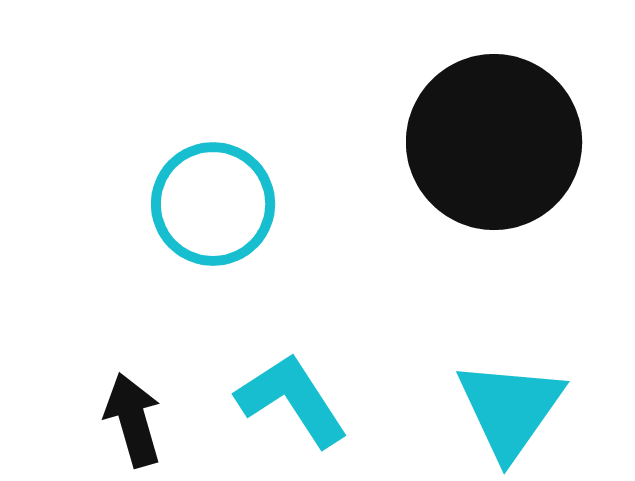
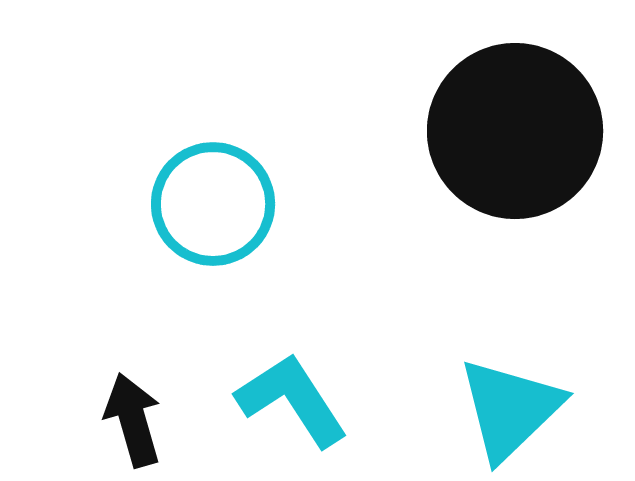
black circle: moved 21 px right, 11 px up
cyan triangle: rotated 11 degrees clockwise
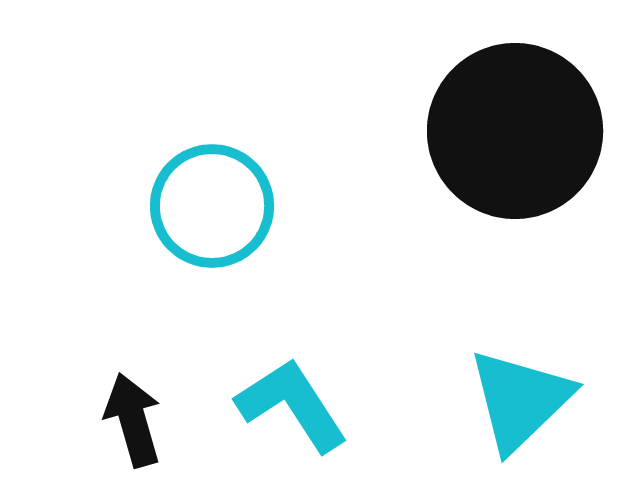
cyan circle: moved 1 px left, 2 px down
cyan L-shape: moved 5 px down
cyan triangle: moved 10 px right, 9 px up
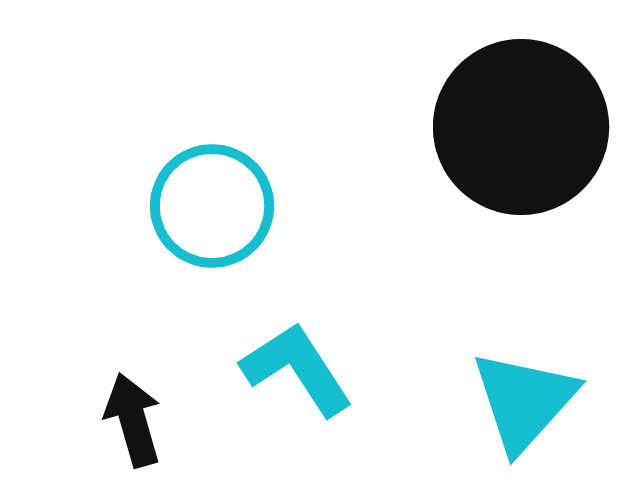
black circle: moved 6 px right, 4 px up
cyan triangle: moved 4 px right, 1 px down; rotated 4 degrees counterclockwise
cyan L-shape: moved 5 px right, 36 px up
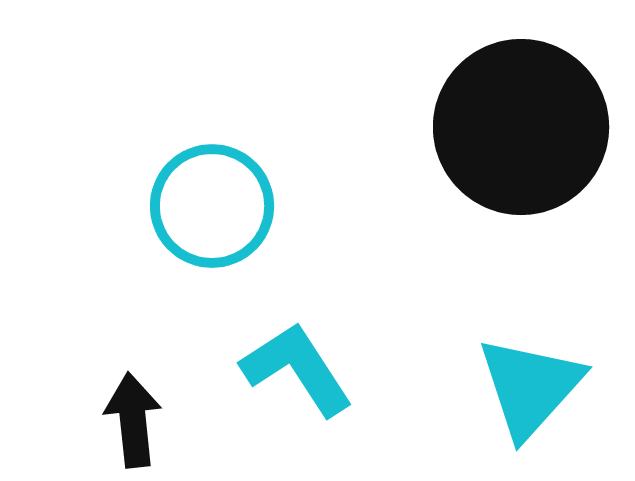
cyan triangle: moved 6 px right, 14 px up
black arrow: rotated 10 degrees clockwise
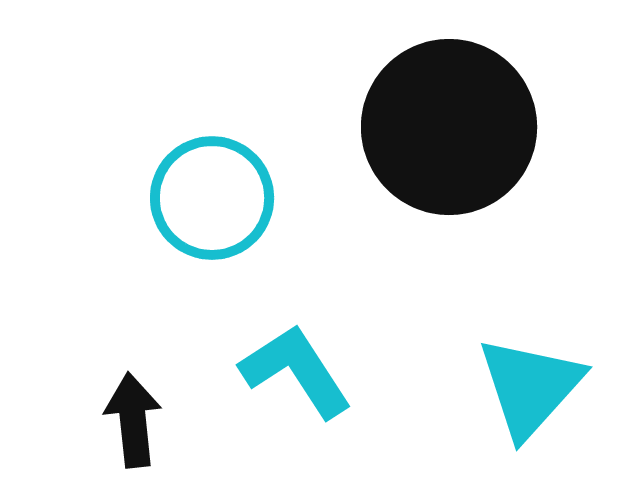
black circle: moved 72 px left
cyan circle: moved 8 px up
cyan L-shape: moved 1 px left, 2 px down
